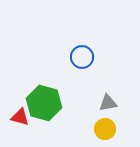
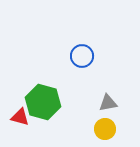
blue circle: moved 1 px up
green hexagon: moved 1 px left, 1 px up
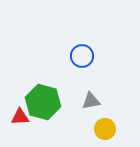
gray triangle: moved 17 px left, 2 px up
red triangle: rotated 18 degrees counterclockwise
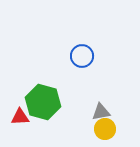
gray triangle: moved 10 px right, 11 px down
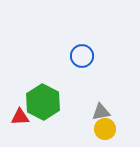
green hexagon: rotated 12 degrees clockwise
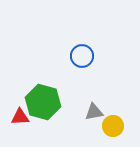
green hexagon: rotated 12 degrees counterclockwise
gray triangle: moved 7 px left
yellow circle: moved 8 px right, 3 px up
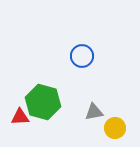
yellow circle: moved 2 px right, 2 px down
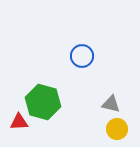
gray triangle: moved 17 px right, 8 px up; rotated 24 degrees clockwise
red triangle: moved 1 px left, 5 px down
yellow circle: moved 2 px right, 1 px down
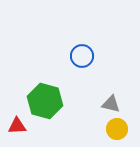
green hexagon: moved 2 px right, 1 px up
red triangle: moved 2 px left, 4 px down
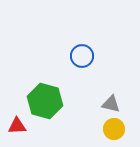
yellow circle: moved 3 px left
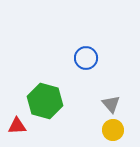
blue circle: moved 4 px right, 2 px down
gray triangle: rotated 36 degrees clockwise
yellow circle: moved 1 px left, 1 px down
